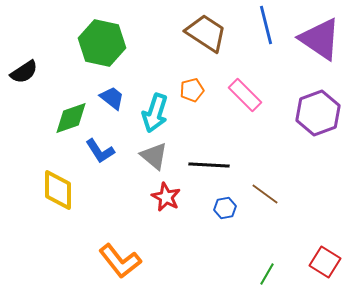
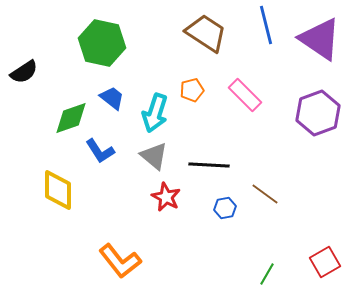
red square: rotated 28 degrees clockwise
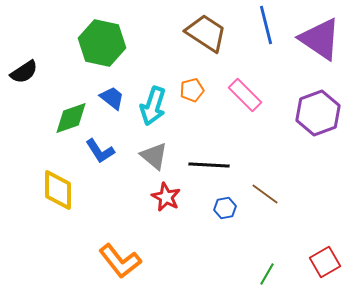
cyan arrow: moved 2 px left, 7 px up
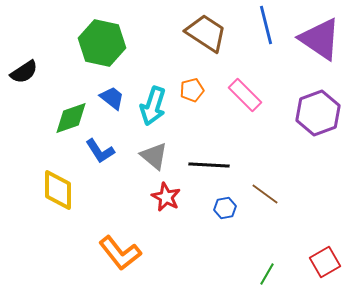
orange L-shape: moved 8 px up
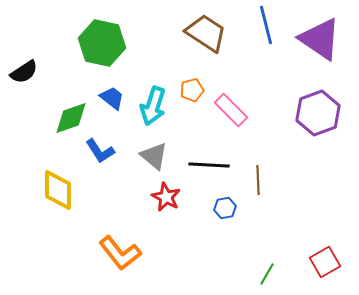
pink rectangle: moved 14 px left, 15 px down
brown line: moved 7 px left, 14 px up; rotated 52 degrees clockwise
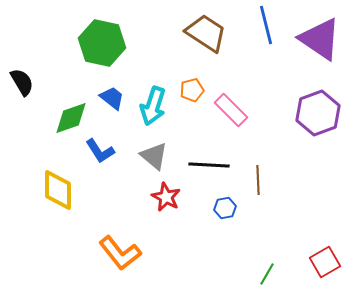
black semicircle: moved 2 px left, 10 px down; rotated 88 degrees counterclockwise
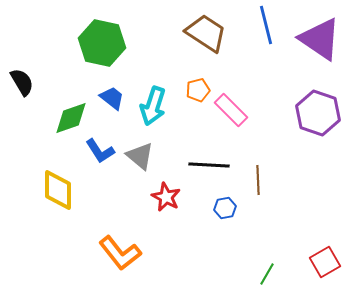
orange pentagon: moved 6 px right
purple hexagon: rotated 21 degrees counterclockwise
gray triangle: moved 14 px left
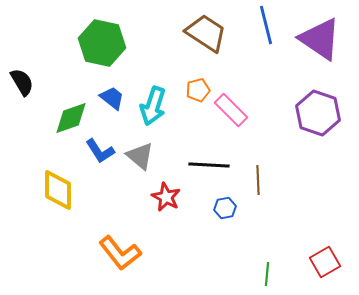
green line: rotated 25 degrees counterclockwise
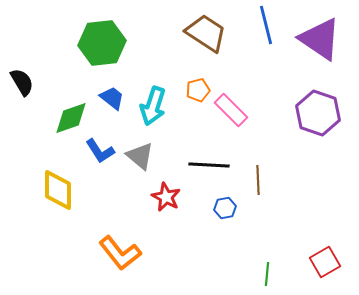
green hexagon: rotated 18 degrees counterclockwise
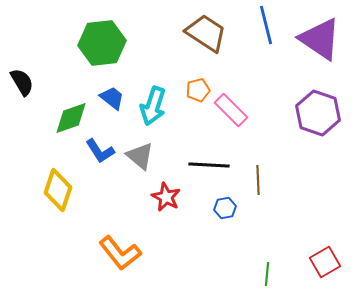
yellow diamond: rotated 18 degrees clockwise
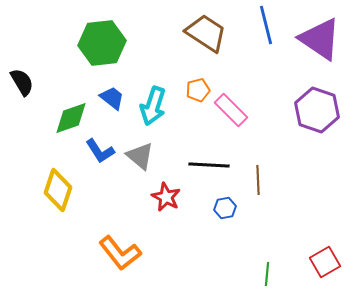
purple hexagon: moved 1 px left, 3 px up
